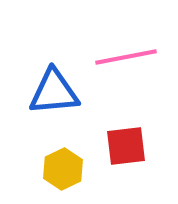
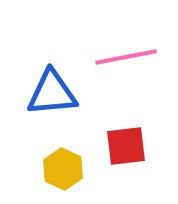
blue triangle: moved 2 px left, 1 px down
yellow hexagon: rotated 9 degrees counterclockwise
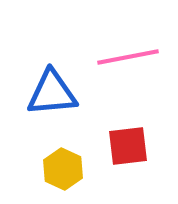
pink line: moved 2 px right
red square: moved 2 px right
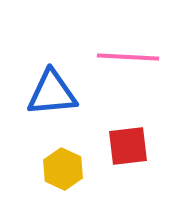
pink line: rotated 14 degrees clockwise
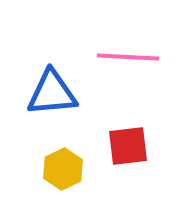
yellow hexagon: rotated 9 degrees clockwise
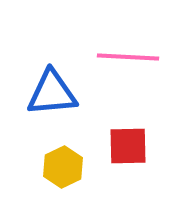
red square: rotated 6 degrees clockwise
yellow hexagon: moved 2 px up
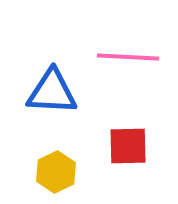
blue triangle: moved 1 px up; rotated 8 degrees clockwise
yellow hexagon: moved 7 px left, 5 px down
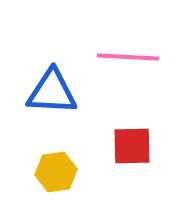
red square: moved 4 px right
yellow hexagon: rotated 18 degrees clockwise
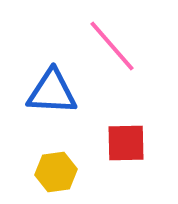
pink line: moved 16 px left, 11 px up; rotated 46 degrees clockwise
red square: moved 6 px left, 3 px up
